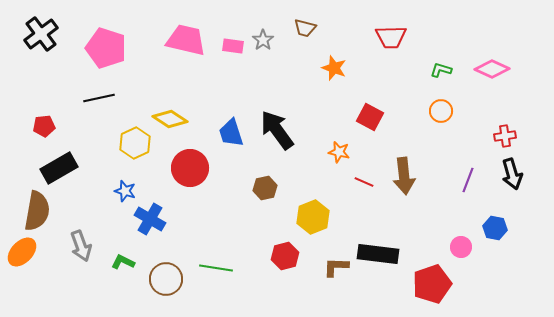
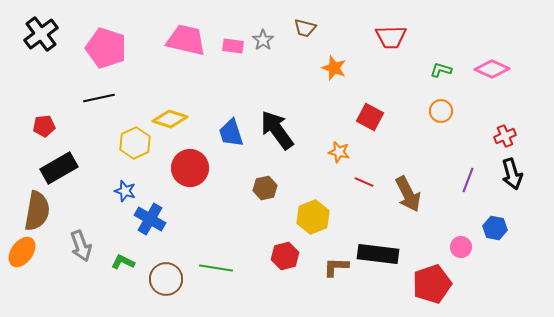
yellow diamond at (170, 119): rotated 16 degrees counterclockwise
red cross at (505, 136): rotated 15 degrees counterclockwise
brown arrow at (404, 176): moved 4 px right, 18 px down; rotated 21 degrees counterclockwise
orange ellipse at (22, 252): rotated 8 degrees counterclockwise
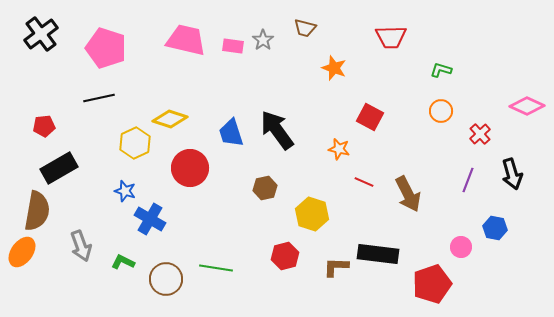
pink diamond at (492, 69): moved 35 px right, 37 px down
red cross at (505, 136): moved 25 px left, 2 px up; rotated 20 degrees counterclockwise
orange star at (339, 152): moved 3 px up
yellow hexagon at (313, 217): moved 1 px left, 3 px up; rotated 20 degrees counterclockwise
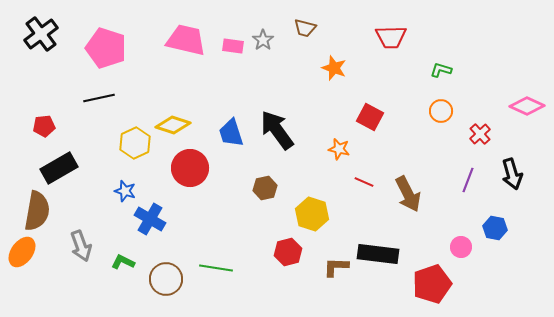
yellow diamond at (170, 119): moved 3 px right, 6 px down
red hexagon at (285, 256): moved 3 px right, 4 px up
